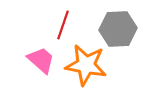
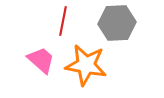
red line: moved 4 px up; rotated 8 degrees counterclockwise
gray hexagon: moved 1 px left, 6 px up
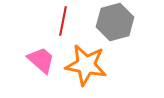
gray hexagon: moved 2 px left, 1 px up; rotated 12 degrees counterclockwise
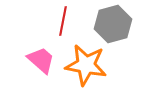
gray hexagon: moved 2 px left, 2 px down
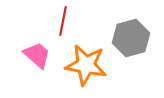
gray hexagon: moved 18 px right, 14 px down
pink trapezoid: moved 4 px left, 5 px up
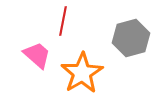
orange star: moved 4 px left, 8 px down; rotated 30 degrees clockwise
